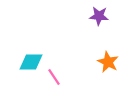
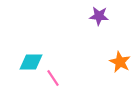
orange star: moved 12 px right
pink line: moved 1 px left, 1 px down
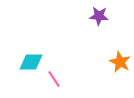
pink line: moved 1 px right, 1 px down
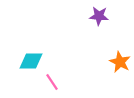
cyan diamond: moved 1 px up
pink line: moved 2 px left, 3 px down
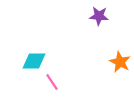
cyan diamond: moved 3 px right
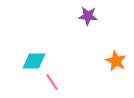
purple star: moved 11 px left
orange star: moved 4 px left, 1 px up
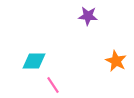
pink line: moved 1 px right, 3 px down
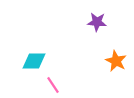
purple star: moved 9 px right, 6 px down
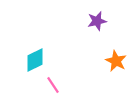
purple star: moved 1 px up; rotated 18 degrees counterclockwise
cyan diamond: moved 1 px right, 1 px up; rotated 25 degrees counterclockwise
